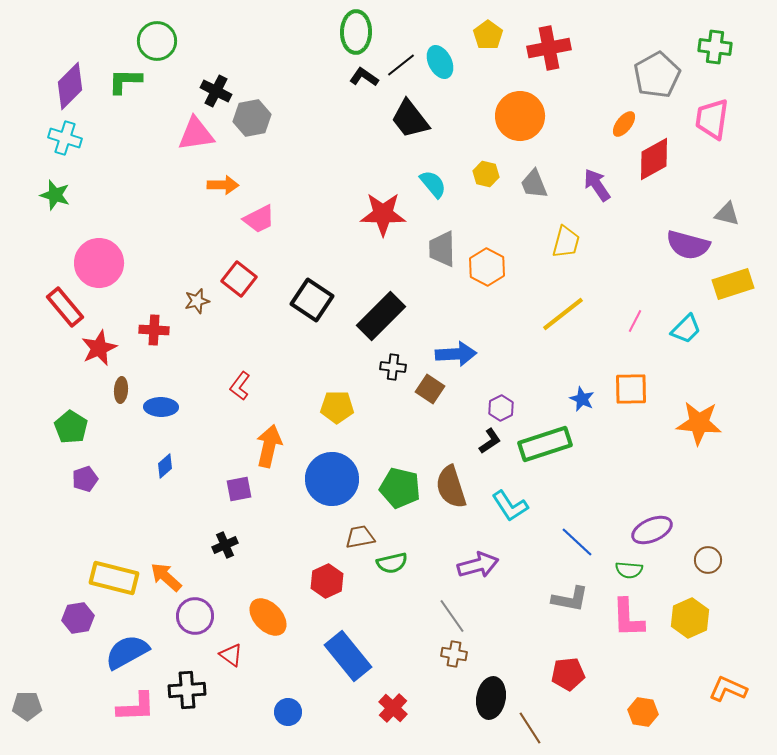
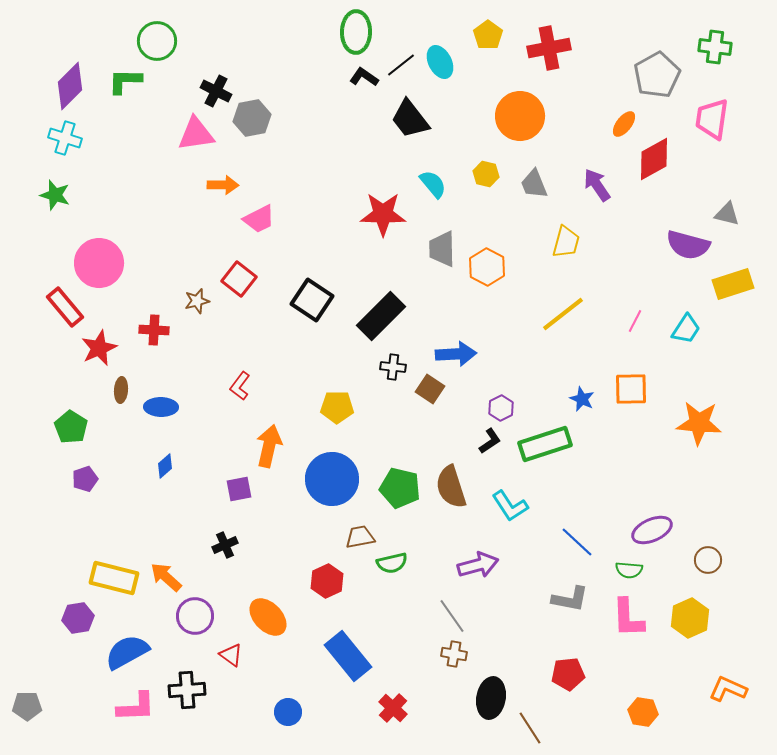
cyan trapezoid at (686, 329): rotated 12 degrees counterclockwise
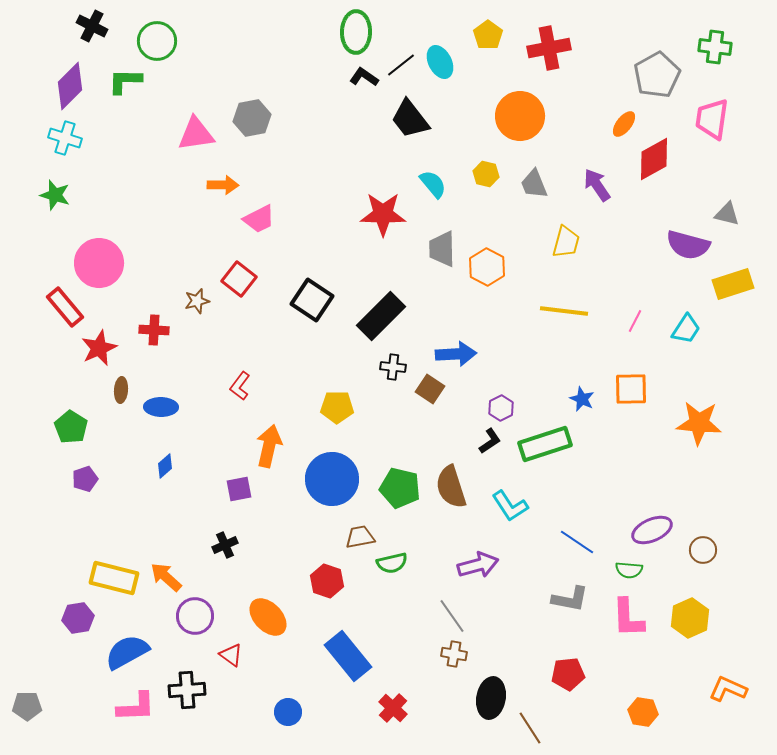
black cross at (216, 91): moved 124 px left, 65 px up
yellow line at (563, 314): moved 1 px right, 3 px up; rotated 45 degrees clockwise
blue line at (577, 542): rotated 9 degrees counterclockwise
brown circle at (708, 560): moved 5 px left, 10 px up
red hexagon at (327, 581): rotated 16 degrees counterclockwise
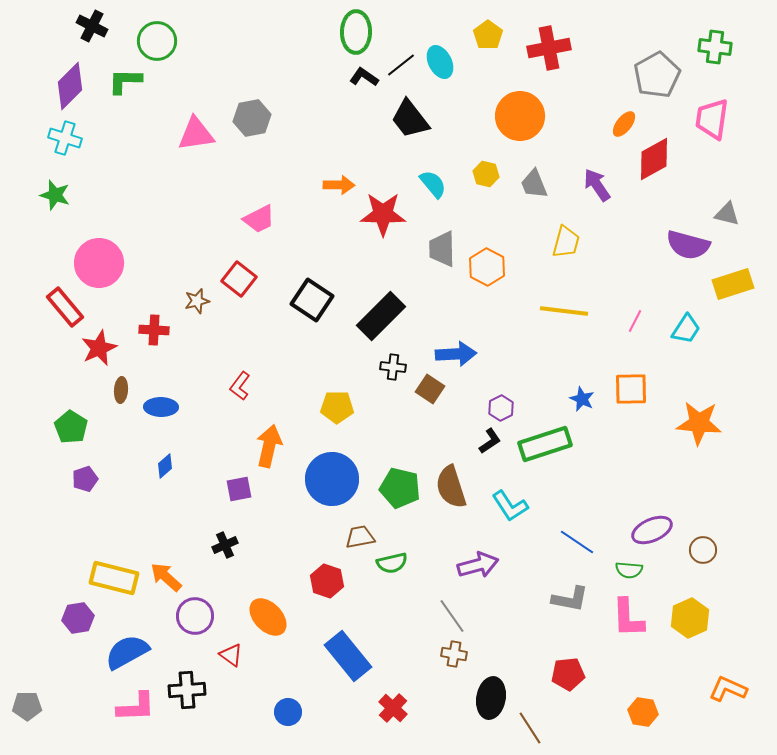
orange arrow at (223, 185): moved 116 px right
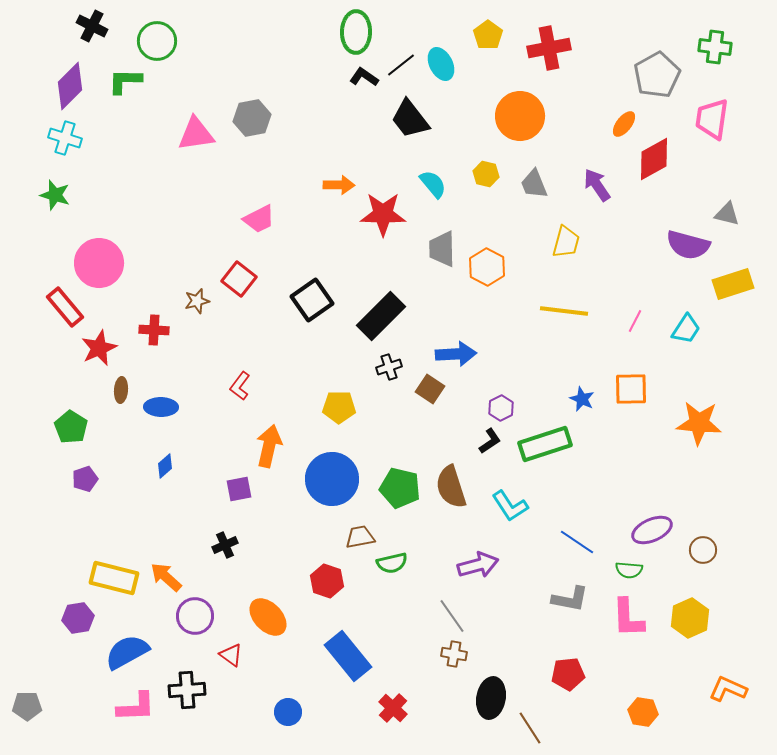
cyan ellipse at (440, 62): moved 1 px right, 2 px down
black square at (312, 300): rotated 21 degrees clockwise
black cross at (393, 367): moved 4 px left; rotated 25 degrees counterclockwise
yellow pentagon at (337, 407): moved 2 px right
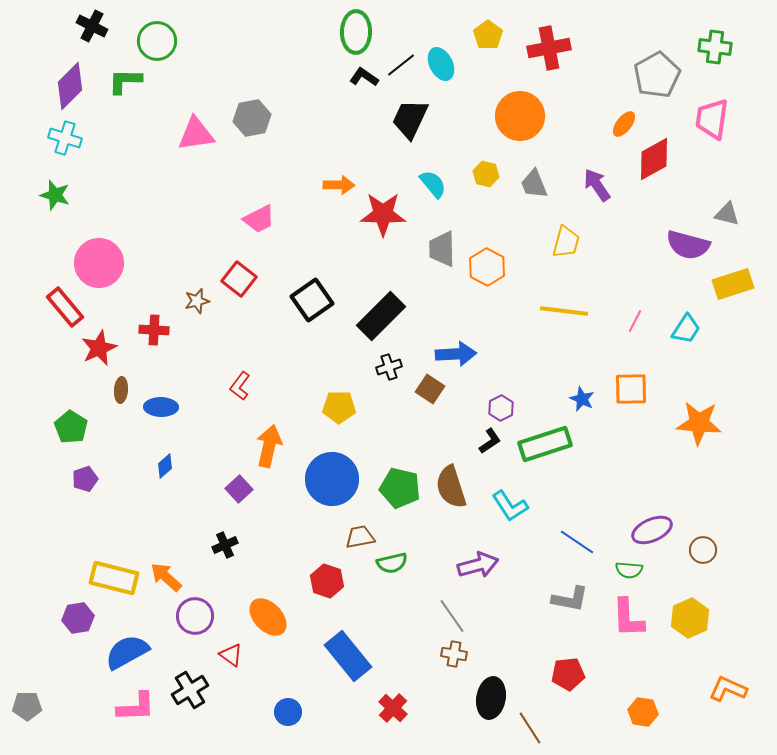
black trapezoid at (410, 119): rotated 63 degrees clockwise
purple square at (239, 489): rotated 32 degrees counterclockwise
black cross at (187, 690): moved 3 px right; rotated 27 degrees counterclockwise
